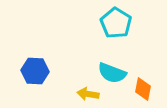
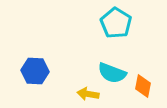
orange diamond: moved 3 px up
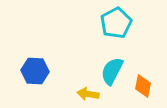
cyan pentagon: rotated 12 degrees clockwise
cyan semicircle: moved 2 px up; rotated 96 degrees clockwise
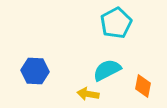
cyan semicircle: moved 5 px left, 1 px up; rotated 36 degrees clockwise
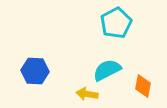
yellow arrow: moved 1 px left
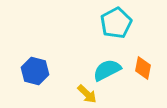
blue hexagon: rotated 12 degrees clockwise
orange diamond: moved 18 px up
yellow arrow: rotated 145 degrees counterclockwise
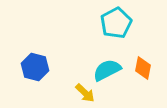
blue hexagon: moved 4 px up
yellow arrow: moved 2 px left, 1 px up
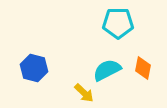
cyan pentagon: moved 2 px right; rotated 28 degrees clockwise
blue hexagon: moved 1 px left, 1 px down
yellow arrow: moved 1 px left
